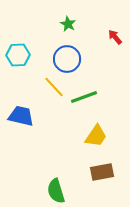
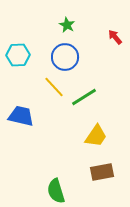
green star: moved 1 px left, 1 px down
blue circle: moved 2 px left, 2 px up
green line: rotated 12 degrees counterclockwise
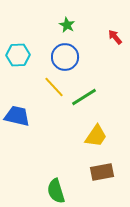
blue trapezoid: moved 4 px left
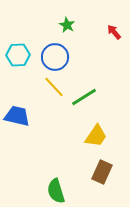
red arrow: moved 1 px left, 5 px up
blue circle: moved 10 px left
brown rectangle: rotated 55 degrees counterclockwise
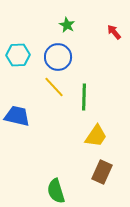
blue circle: moved 3 px right
green line: rotated 56 degrees counterclockwise
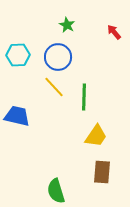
brown rectangle: rotated 20 degrees counterclockwise
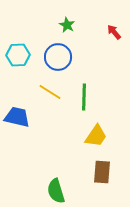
yellow line: moved 4 px left, 5 px down; rotated 15 degrees counterclockwise
blue trapezoid: moved 1 px down
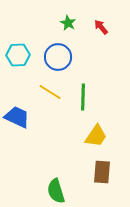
green star: moved 1 px right, 2 px up
red arrow: moved 13 px left, 5 px up
green line: moved 1 px left
blue trapezoid: rotated 12 degrees clockwise
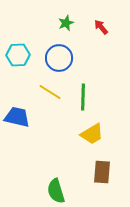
green star: moved 2 px left; rotated 21 degrees clockwise
blue circle: moved 1 px right, 1 px down
blue trapezoid: rotated 12 degrees counterclockwise
yellow trapezoid: moved 4 px left, 2 px up; rotated 25 degrees clockwise
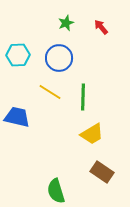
brown rectangle: rotated 60 degrees counterclockwise
